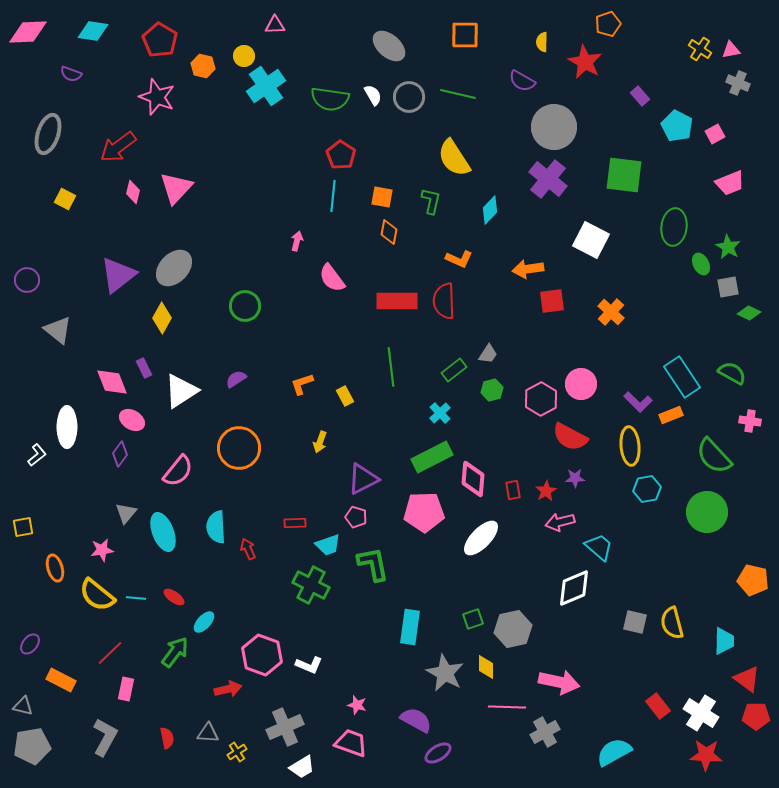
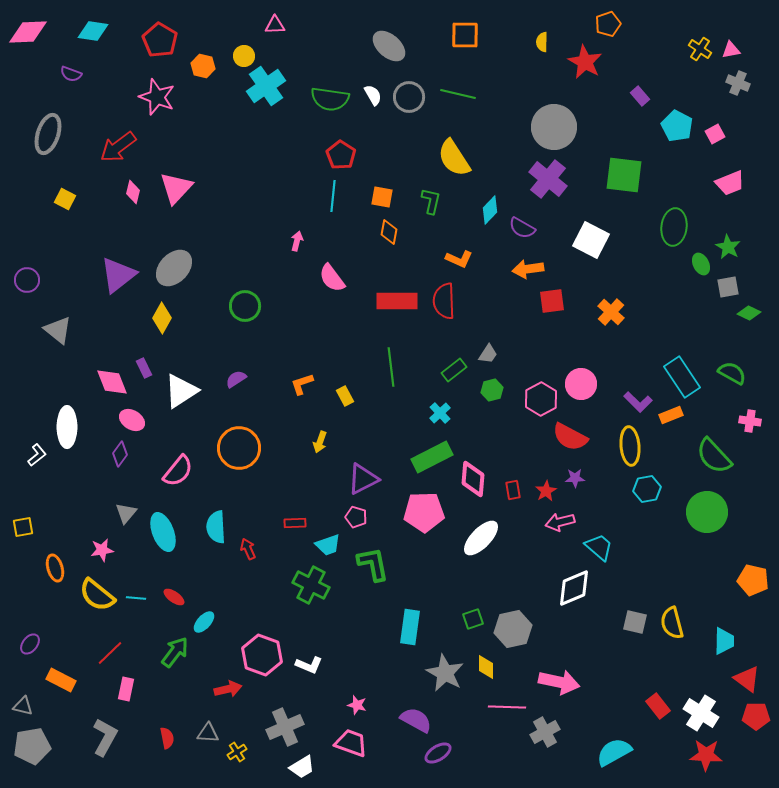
purple semicircle at (522, 81): moved 147 px down
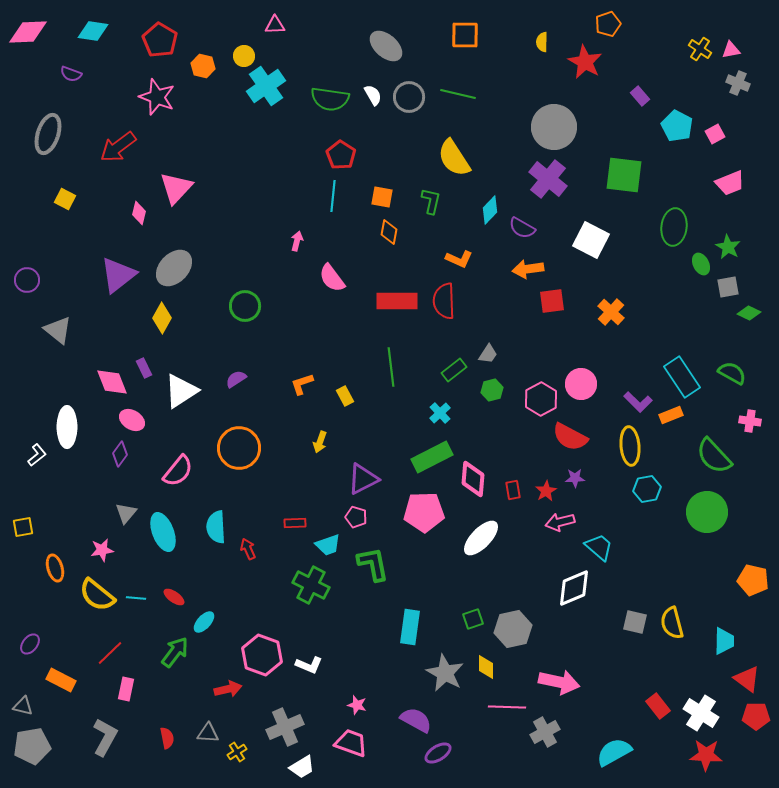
gray ellipse at (389, 46): moved 3 px left
pink diamond at (133, 192): moved 6 px right, 21 px down
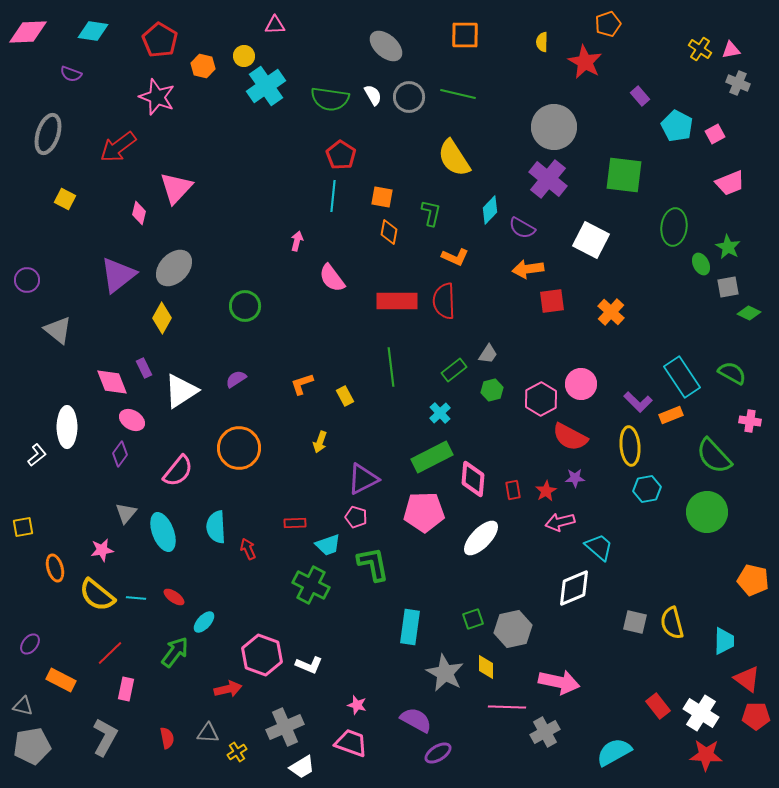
green L-shape at (431, 201): moved 12 px down
orange L-shape at (459, 259): moved 4 px left, 2 px up
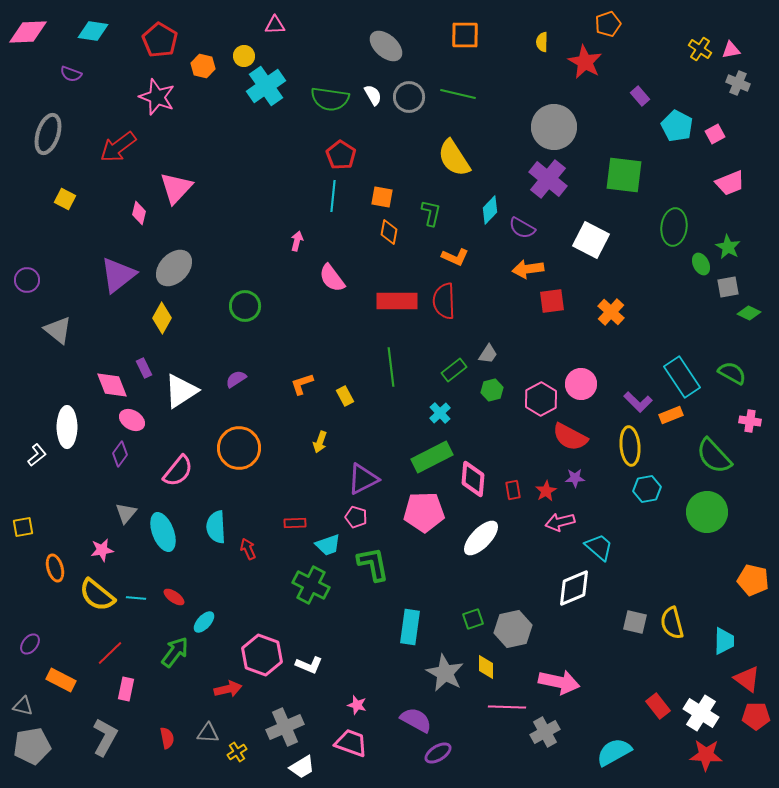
pink diamond at (112, 382): moved 3 px down
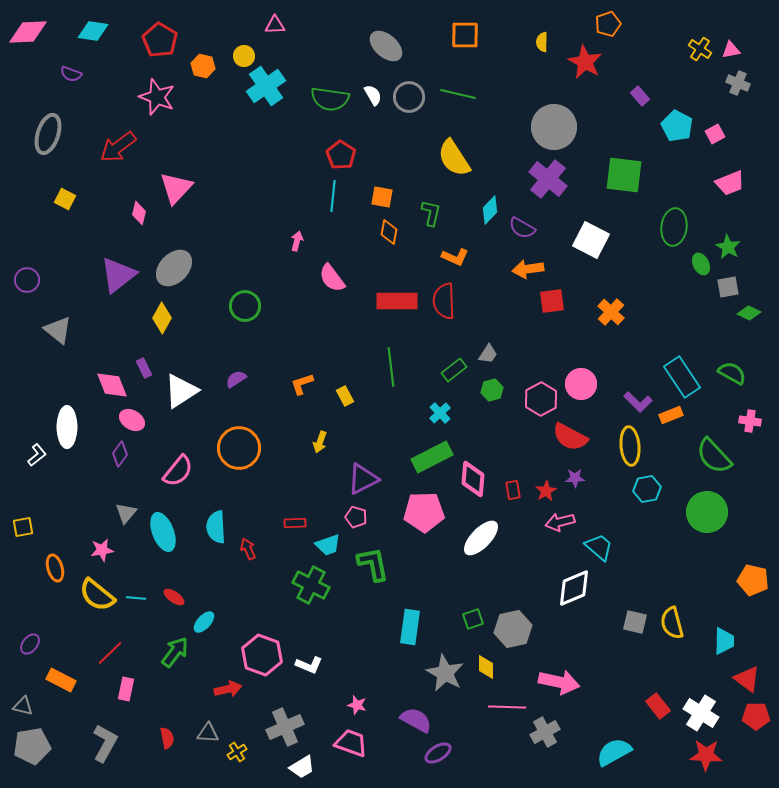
gray L-shape at (105, 737): moved 6 px down
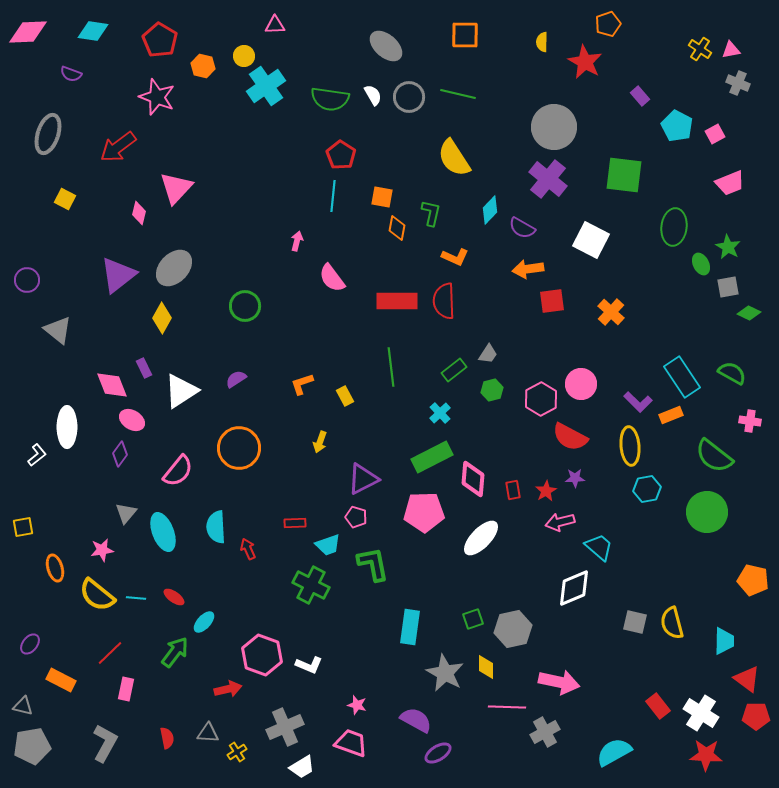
orange diamond at (389, 232): moved 8 px right, 4 px up
green semicircle at (714, 456): rotated 9 degrees counterclockwise
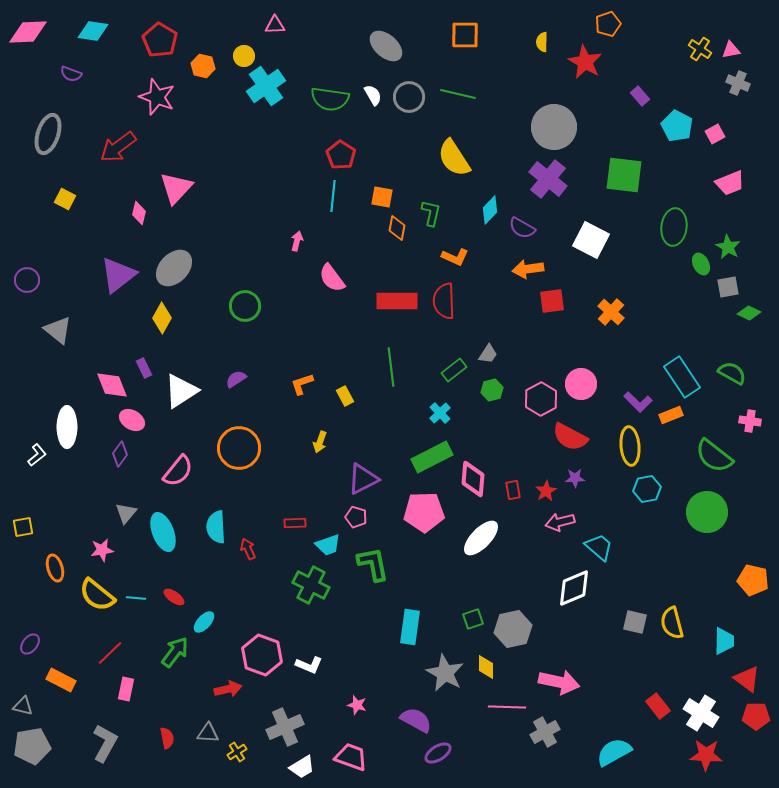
pink trapezoid at (351, 743): moved 14 px down
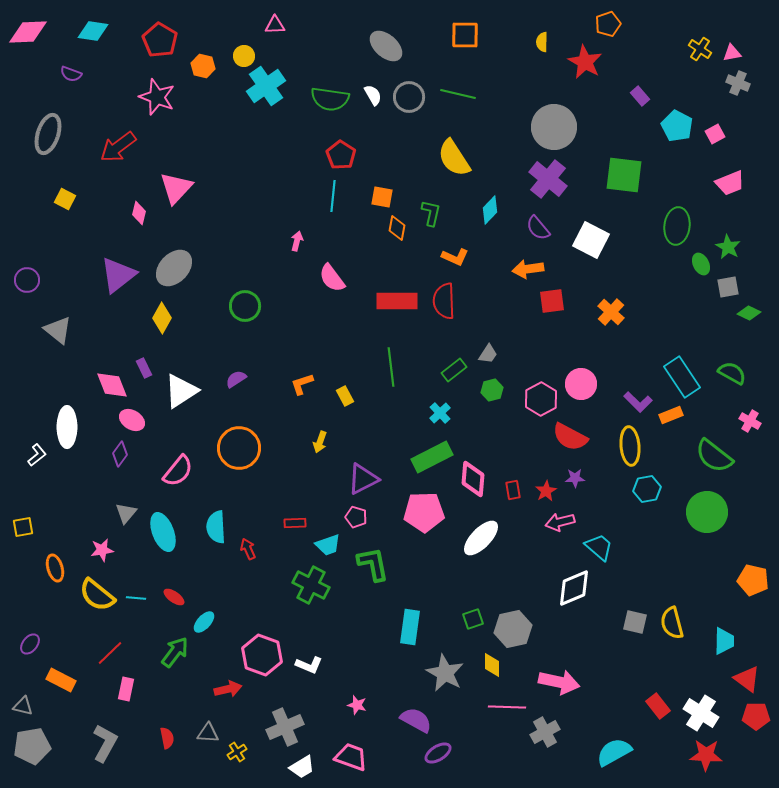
pink triangle at (731, 50): moved 1 px right, 3 px down
green ellipse at (674, 227): moved 3 px right, 1 px up
purple semicircle at (522, 228): moved 16 px right; rotated 20 degrees clockwise
pink cross at (750, 421): rotated 20 degrees clockwise
yellow diamond at (486, 667): moved 6 px right, 2 px up
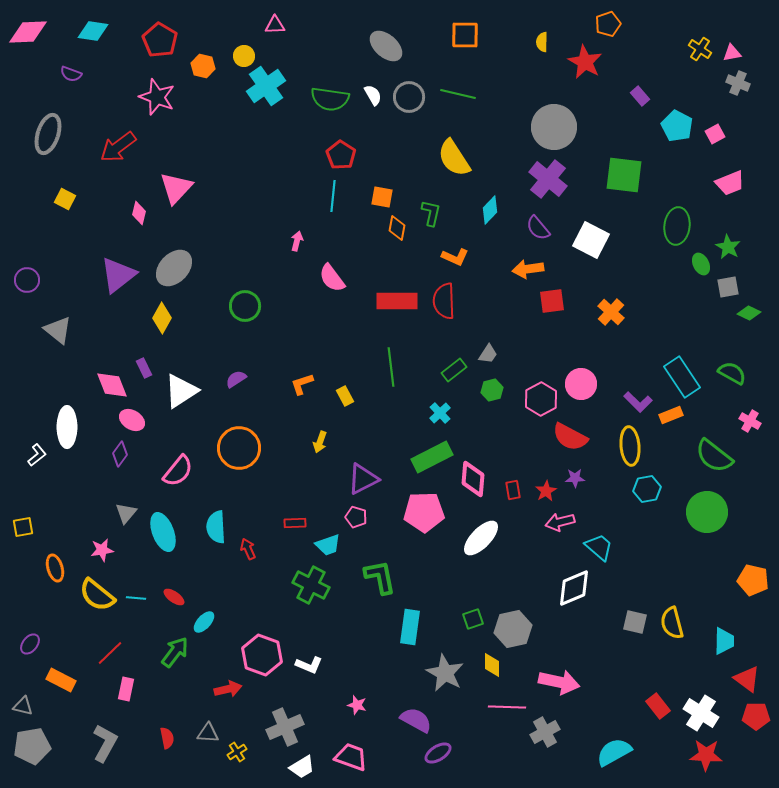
green L-shape at (373, 564): moved 7 px right, 13 px down
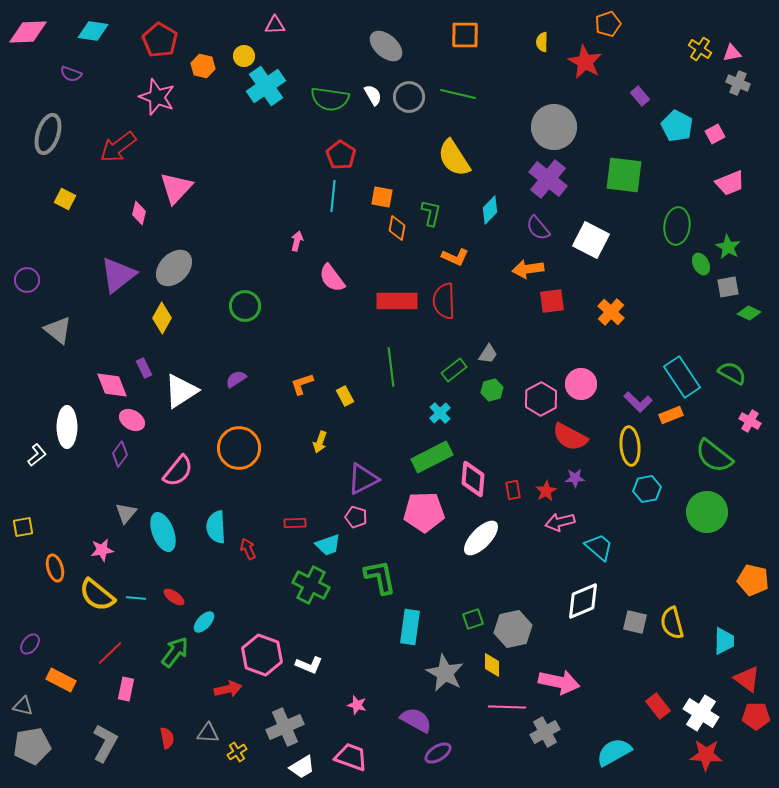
white diamond at (574, 588): moved 9 px right, 13 px down
